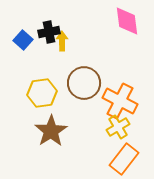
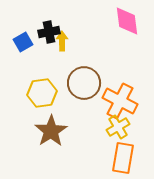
blue square: moved 2 px down; rotated 18 degrees clockwise
orange rectangle: moved 1 px left, 1 px up; rotated 28 degrees counterclockwise
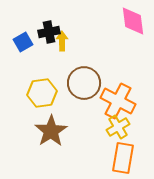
pink diamond: moved 6 px right
orange cross: moved 2 px left
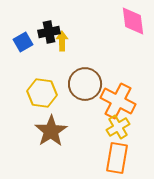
brown circle: moved 1 px right, 1 px down
yellow hexagon: rotated 16 degrees clockwise
orange rectangle: moved 6 px left
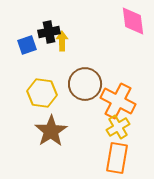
blue square: moved 4 px right, 3 px down; rotated 12 degrees clockwise
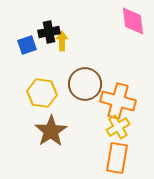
orange cross: rotated 12 degrees counterclockwise
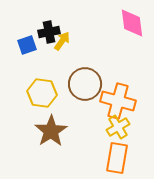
pink diamond: moved 1 px left, 2 px down
yellow arrow: rotated 36 degrees clockwise
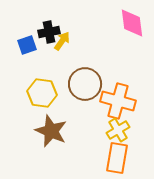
yellow cross: moved 3 px down
brown star: rotated 16 degrees counterclockwise
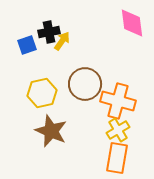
yellow hexagon: rotated 20 degrees counterclockwise
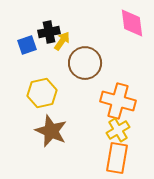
brown circle: moved 21 px up
